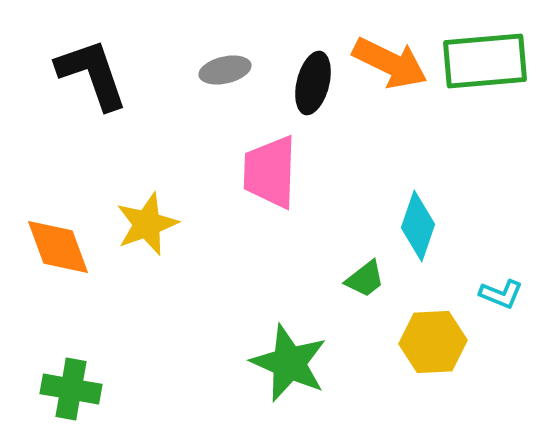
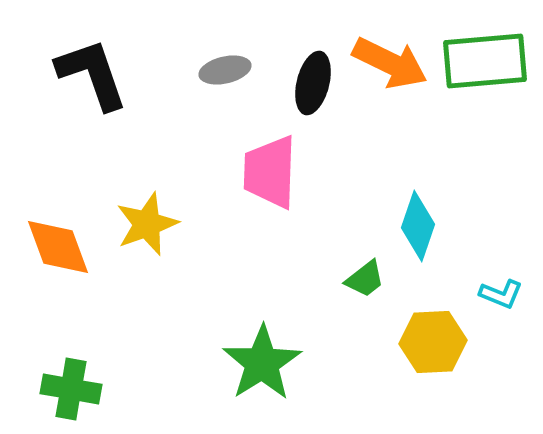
green star: moved 27 px left; rotated 16 degrees clockwise
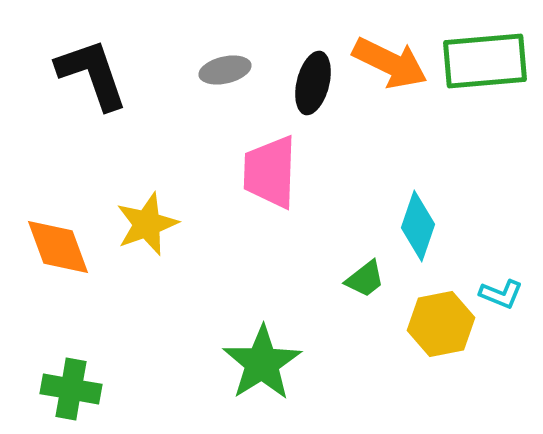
yellow hexagon: moved 8 px right, 18 px up; rotated 8 degrees counterclockwise
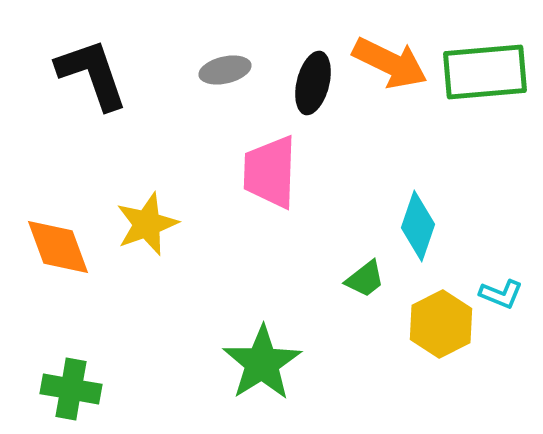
green rectangle: moved 11 px down
yellow hexagon: rotated 16 degrees counterclockwise
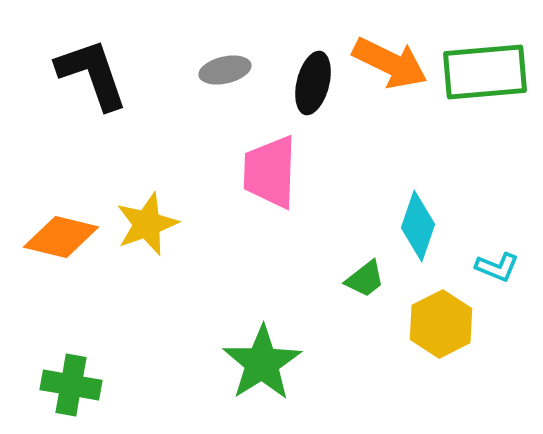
orange diamond: moved 3 px right, 10 px up; rotated 56 degrees counterclockwise
cyan L-shape: moved 4 px left, 27 px up
green cross: moved 4 px up
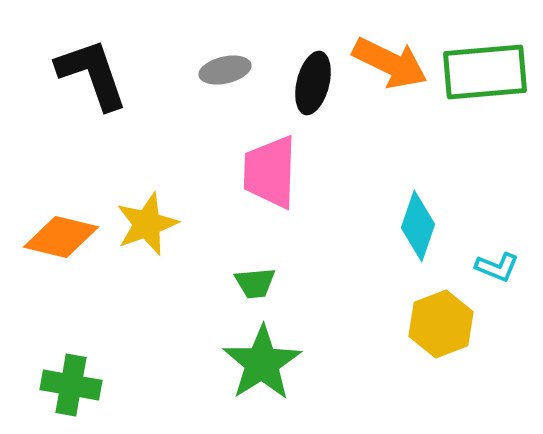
green trapezoid: moved 110 px left, 4 px down; rotated 33 degrees clockwise
yellow hexagon: rotated 6 degrees clockwise
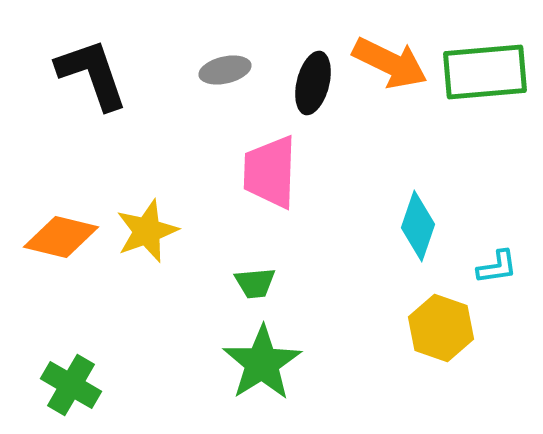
yellow star: moved 7 px down
cyan L-shape: rotated 30 degrees counterclockwise
yellow hexagon: moved 4 px down; rotated 20 degrees counterclockwise
green cross: rotated 20 degrees clockwise
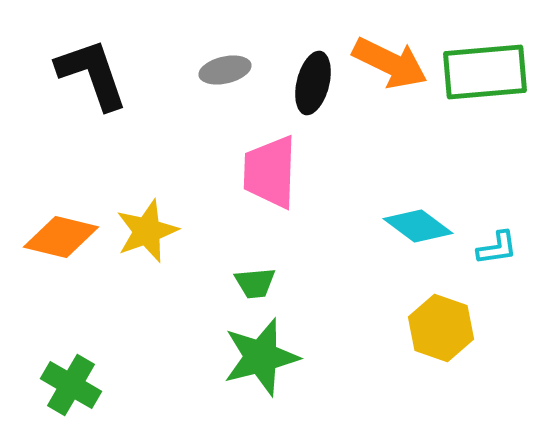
cyan diamond: rotated 72 degrees counterclockwise
cyan L-shape: moved 19 px up
green star: moved 1 px left, 6 px up; rotated 18 degrees clockwise
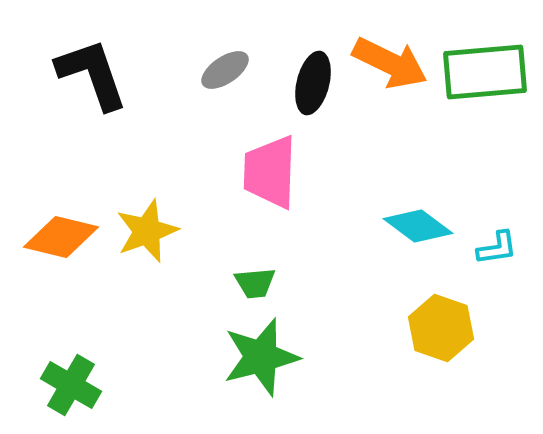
gray ellipse: rotated 21 degrees counterclockwise
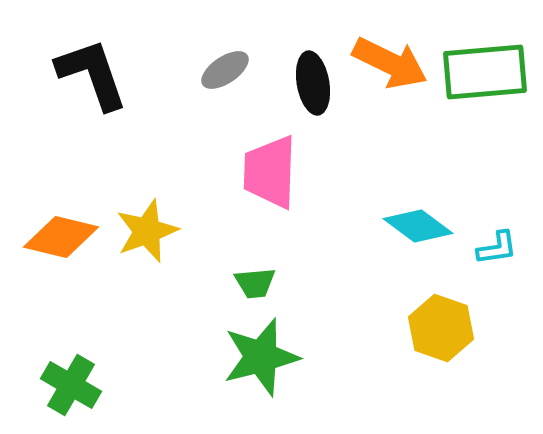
black ellipse: rotated 24 degrees counterclockwise
